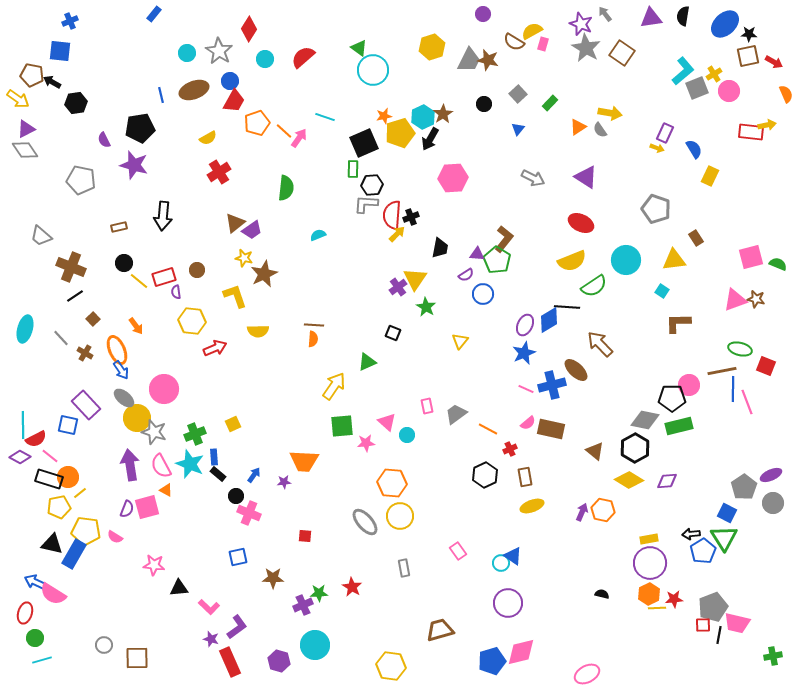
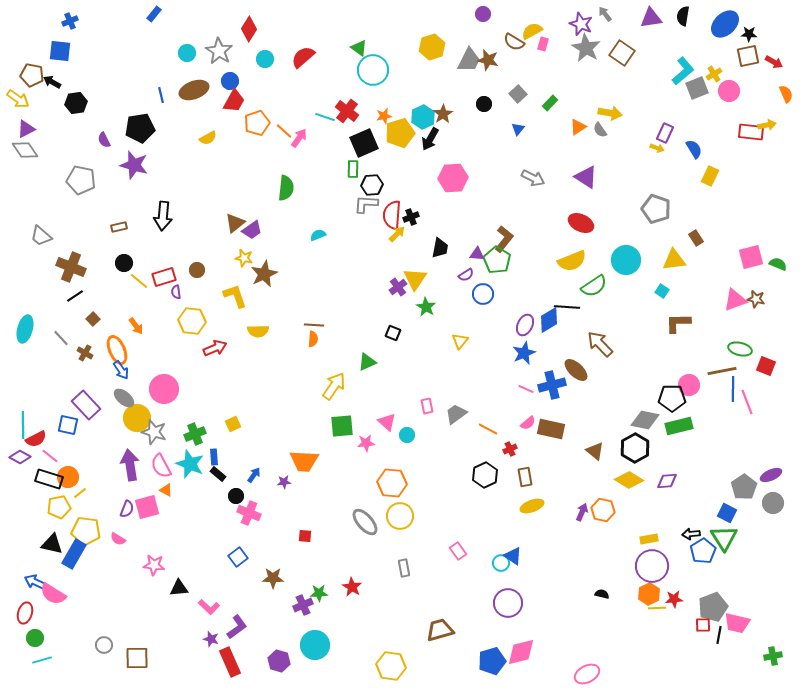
red cross at (219, 172): moved 128 px right, 61 px up; rotated 20 degrees counterclockwise
pink semicircle at (115, 537): moved 3 px right, 2 px down
blue square at (238, 557): rotated 24 degrees counterclockwise
purple circle at (650, 563): moved 2 px right, 3 px down
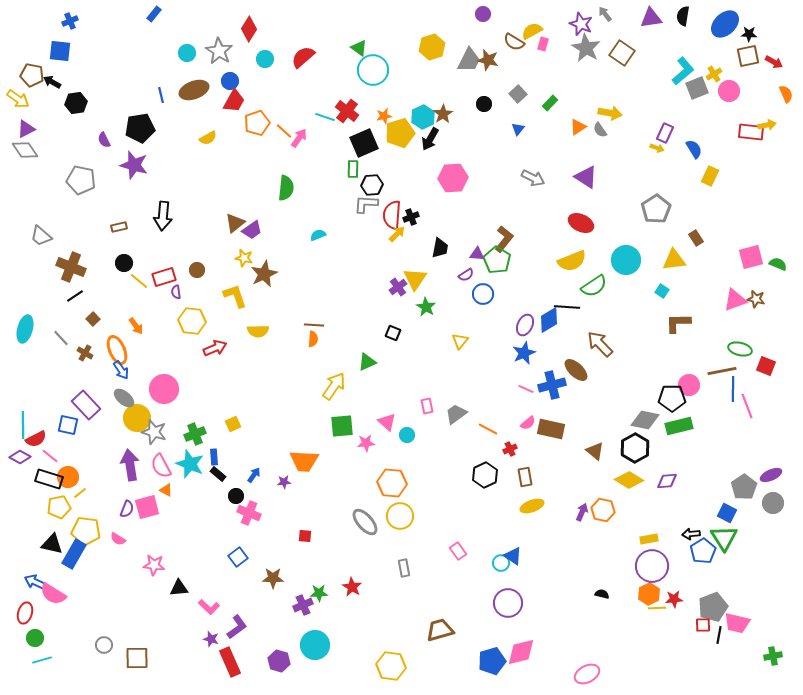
gray pentagon at (656, 209): rotated 20 degrees clockwise
pink line at (747, 402): moved 4 px down
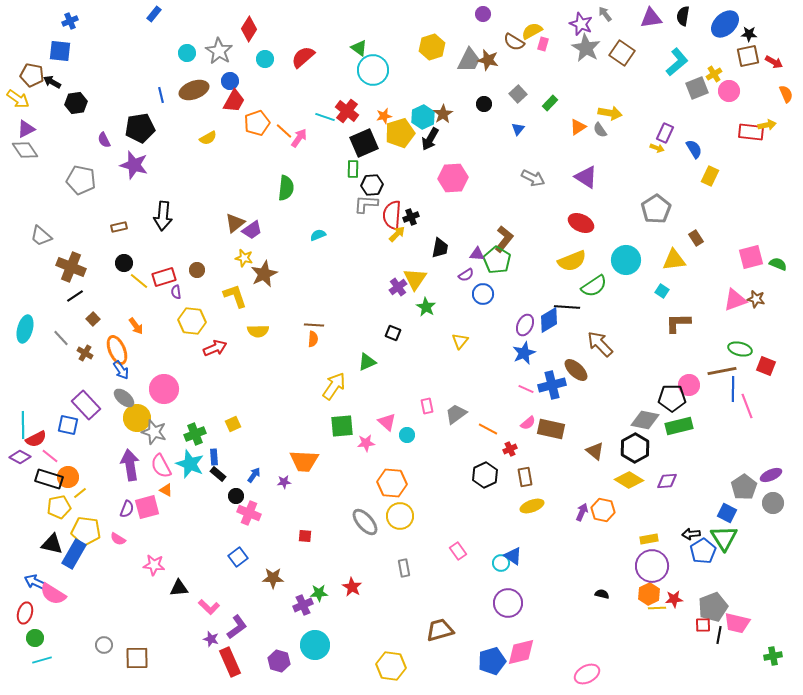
cyan L-shape at (683, 71): moved 6 px left, 9 px up
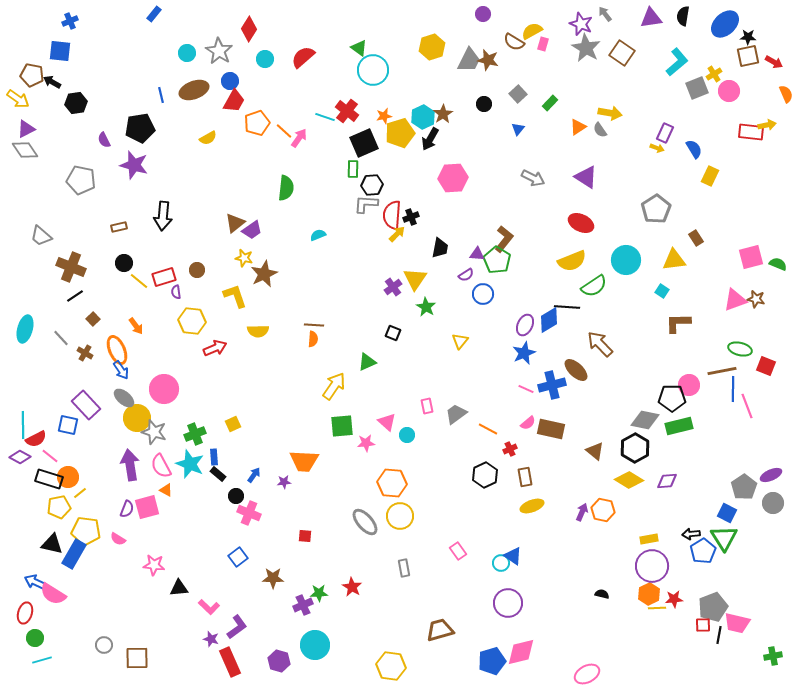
black star at (749, 34): moved 1 px left, 3 px down
purple cross at (398, 287): moved 5 px left
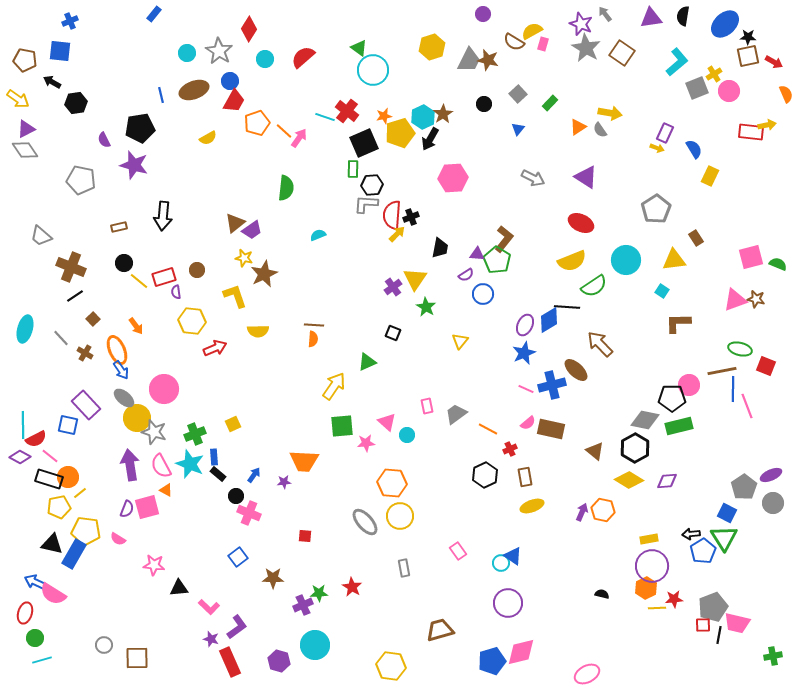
brown pentagon at (32, 75): moved 7 px left, 15 px up
orange hexagon at (649, 594): moved 3 px left, 6 px up
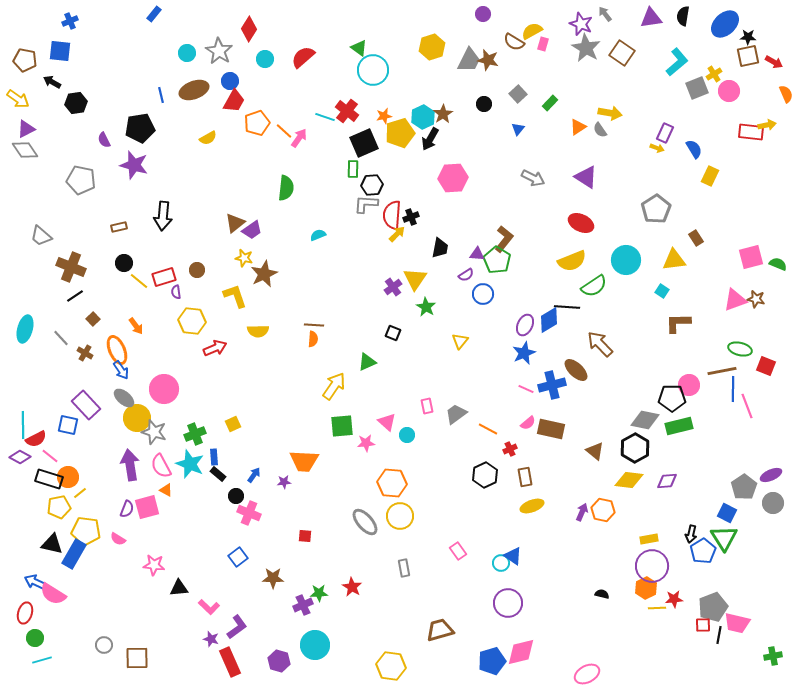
yellow diamond at (629, 480): rotated 24 degrees counterclockwise
black arrow at (691, 534): rotated 72 degrees counterclockwise
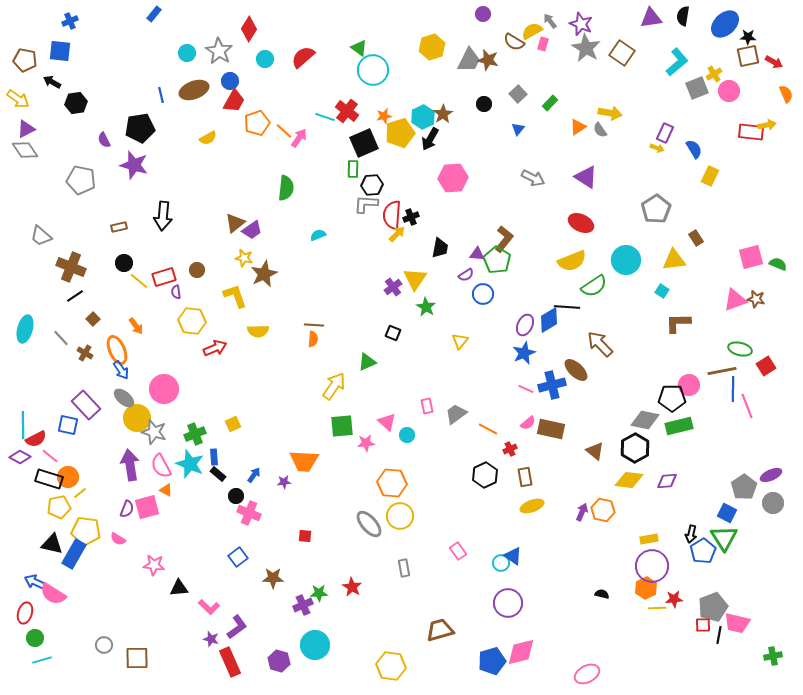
gray arrow at (605, 14): moved 55 px left, 7 px down
red square at (766, 366): rotated 36 degrees clockwise
gray ellipse at (365, 522): moved 4 px right, 2 px down
